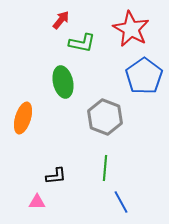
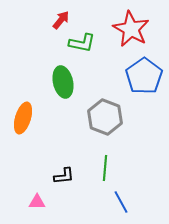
black L-shape: moved 8 px right
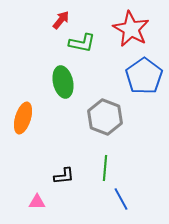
blue line: moved 3 px up
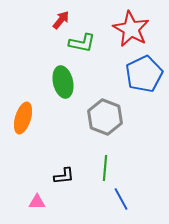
blue pentagon: moved 2 px up; rotated 9 degrees clockwise
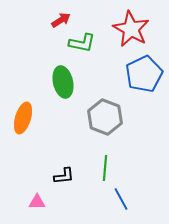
red arrow: rotated 18 degrees clockwise
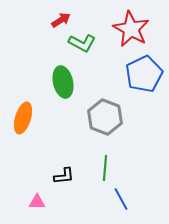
green L-shape: rotated 16 degrees clockwise
